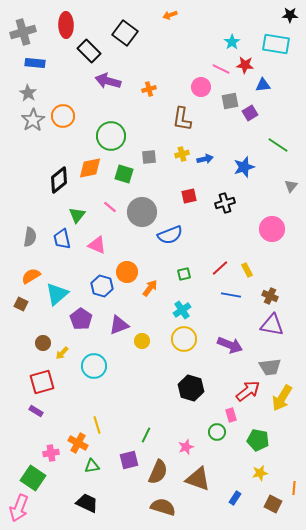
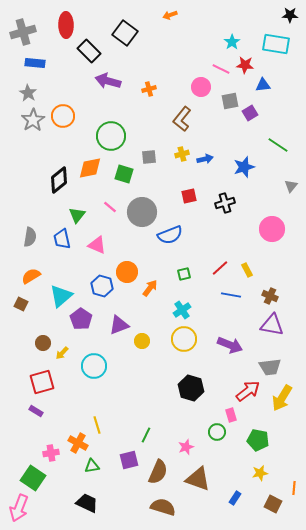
brown L-shape at (182, 119): rotated 30 degrees clockwise
cyan triangle at (57, 294): moved 4 px right, 2 px down
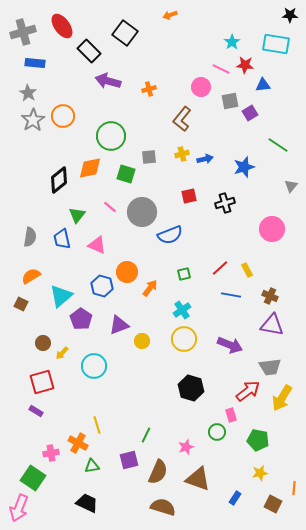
red ellipse at (66, 25): moved 4 px left, 1 px down; rotated 35 degrees counterclockwise
green square at (124, 174): moved 2 px right
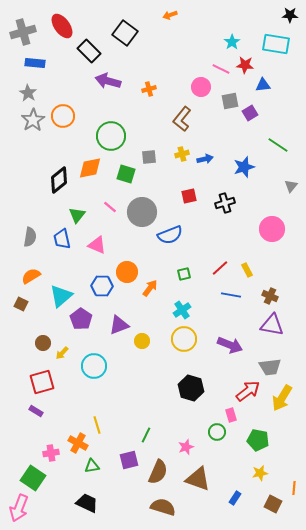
blue hexagon at (102, 286): rotated 15 degrees counterclockwise
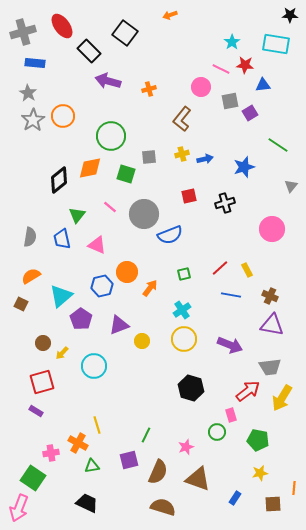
gray circle at (142, 212): moved 2 px right, 2 px down
blue hexagon at (102, 286): rotated 15 degrees counterclockwise
brown square at (273, 504): rotated 30 degrees counterclockwise
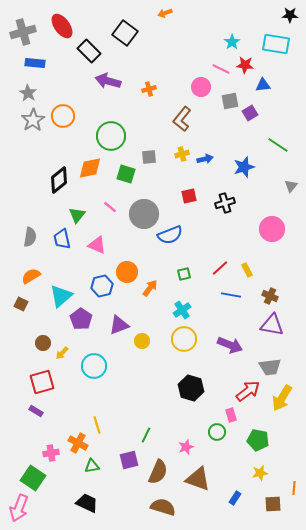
orange arrow at (170, 15): moved 5 px left, 2 px up
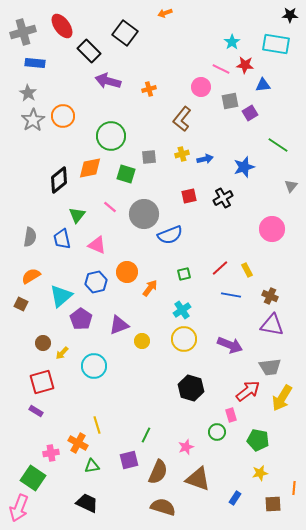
black cross at (225, 203): moved 2 px left, 5 px up; rotated 12 degrees counterclockwise
blue hexagon at (102, 286): moved 6 px left, 4 px up
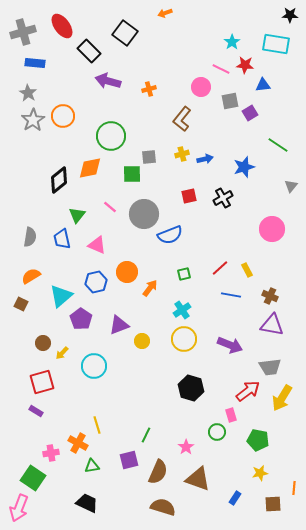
green square at (126, 174): moved 6 px right; rotated 18 degrees counterclockwise
pink star at (186, 447): rotated 14 degrees counterclockwise
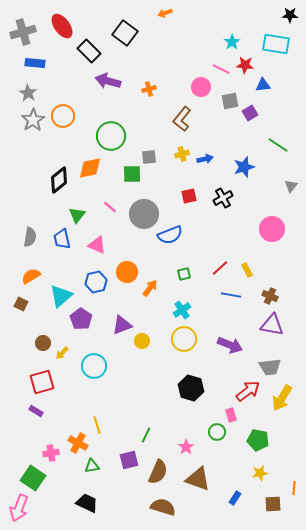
purple triangle at (119, 325): moved 3 px right
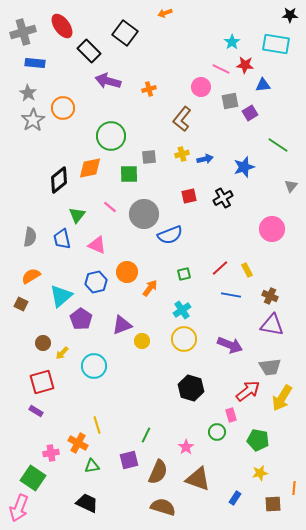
orange circle at (63, 116): moved 8 px up
green square at (132, 174): moved 3 px left
